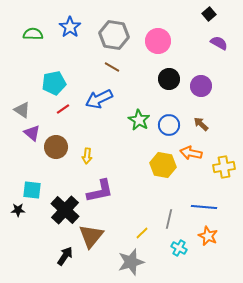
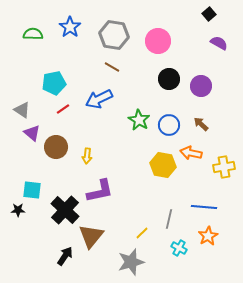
orange star: rotated 18 degrees clockwise
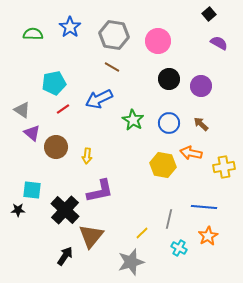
green star: moved 6 px left
blue circle: moved 2 px up
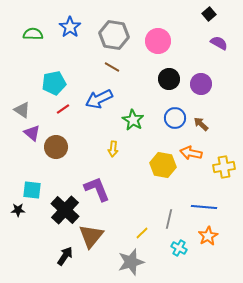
purple circle: moved 2 px up
blue circle: moved 6 px right, 5 px up
yellow arrow: moved 26 px right, 7 px up
purple L-shape: moved 3 px left, 2 px up; rotated 100 degrees counterclockwise
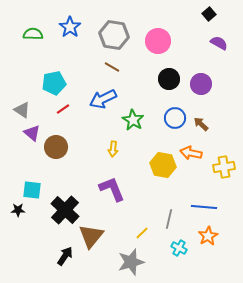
blue arrow: moved 4 px right
purple L-shape: moved 15 px right
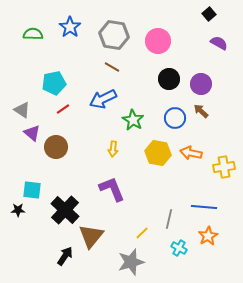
brown arrow: moved 13 px up
yellow hexagon: moved 5 px left, 12 px up
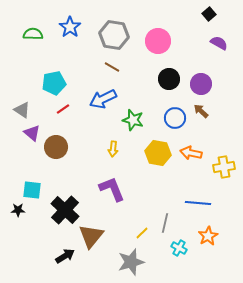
green star: rotated 15 degrees counterclockwise
blue line: moved 6 px left, 4 px up
gray line: moved 4 px left, 4 px down
black arrow: rotated 24 degrees clockwise
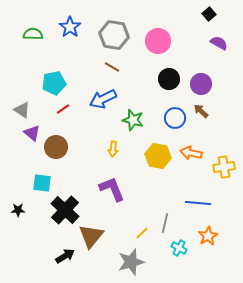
yellow hexagon: moved 3 px down
cyan square: moved 10 px right, 7 px up
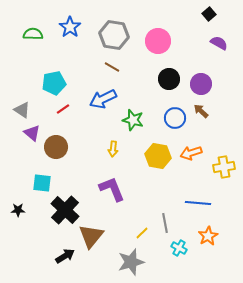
orange arrow: rotated 30 degrees counterclockwise
gray line: rotated 24 degrees counterclockwise
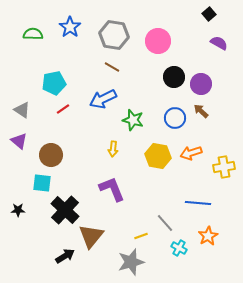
black circle: moved 5 px right, 2 px up
purple triangle: moved 13 px left, 8 px down
brown circle: moved 5 px left, 8 px down
gray line: rotated 30 degrees counterclockwise
yellow line: moved 1 px left, 3 px down; rotated 24 degrees clockwise
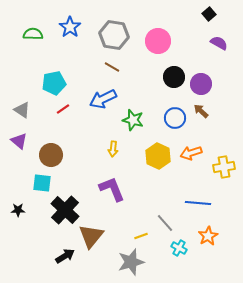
yellow hexagon: rotated 15 degrees clockwise
